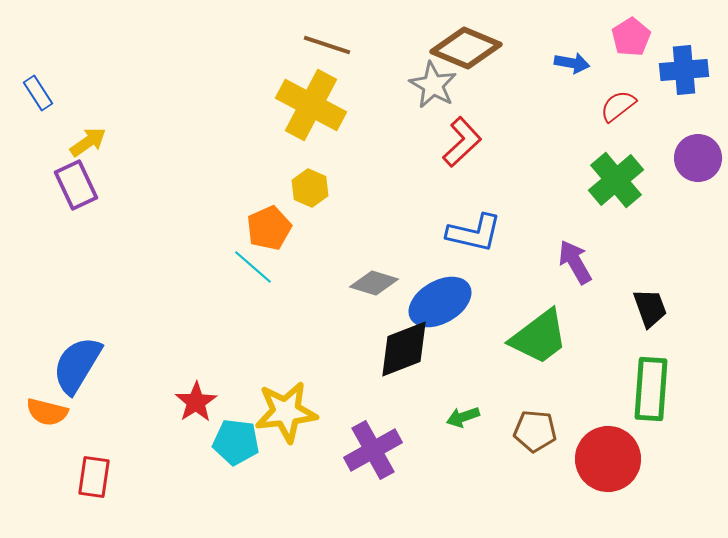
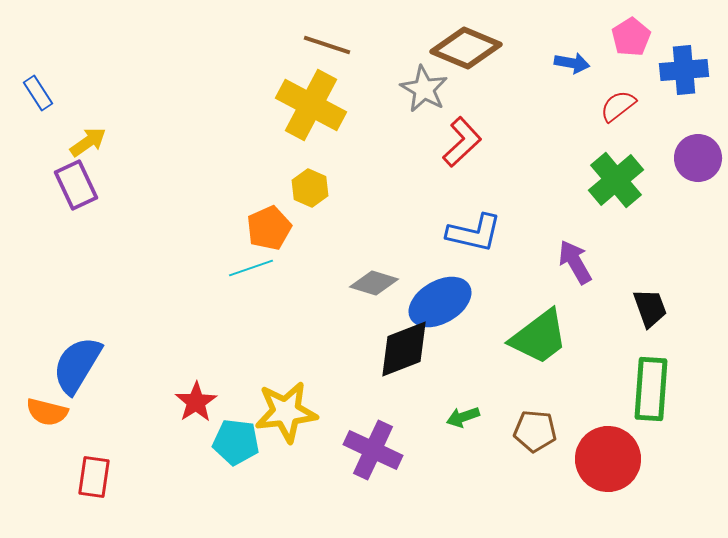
gray star: moved 9 px left, 4 px down
cyan line: moved 2 px left, 1 px down; rotated 60 degrees counterclockwise
purple cross: rotated 36 degrees counterclockwise
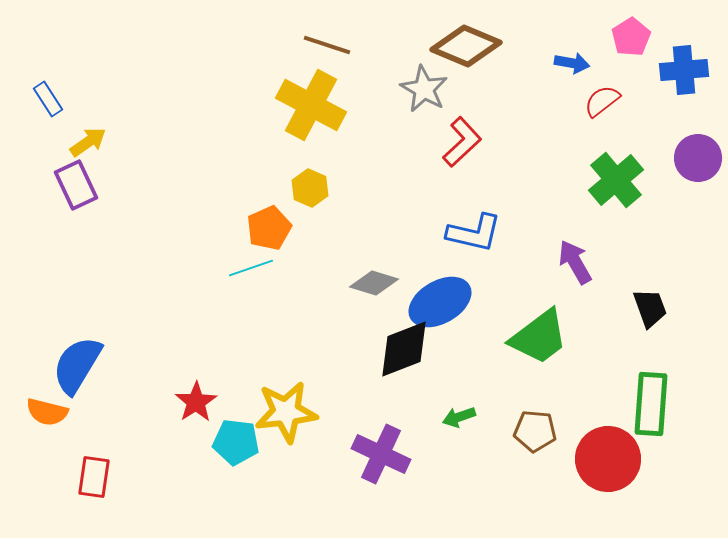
brown diamond: moved 2 px up
blue rectangle: moved 10 px right, 6 px down
red semicircle: moved 16 px left, 5 px up
green rectangle: moved 15 px down
green arrow: moved 4 px left
purple cross: moved 8 px right, 4 px down
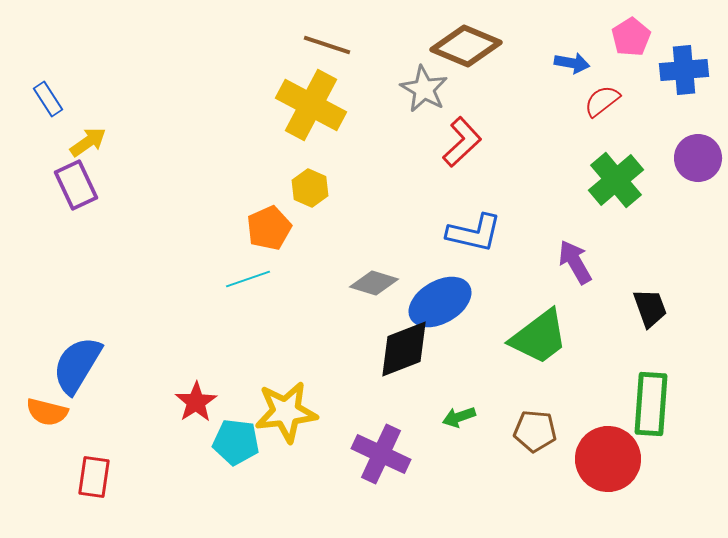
cyan line: moved 3 px left, 11 px down
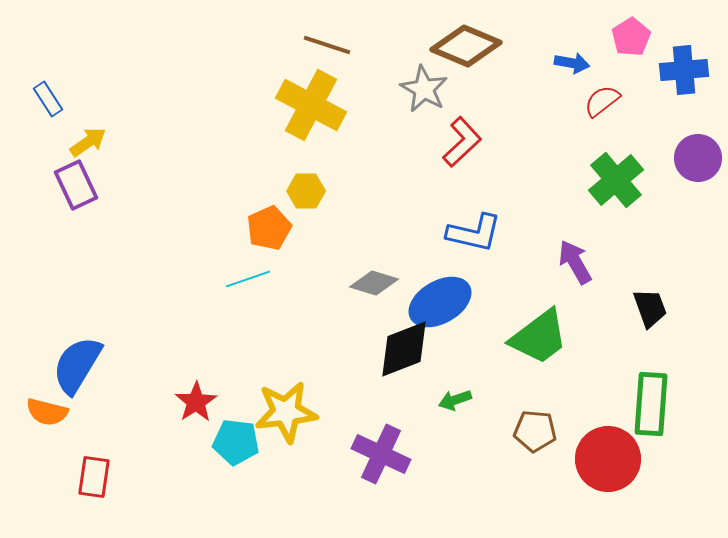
yellow hexagon: moved 4 px left, 3 px down; rotated 24 degrees counterclockwise
green arrow: moved 4 px left, 17 px up
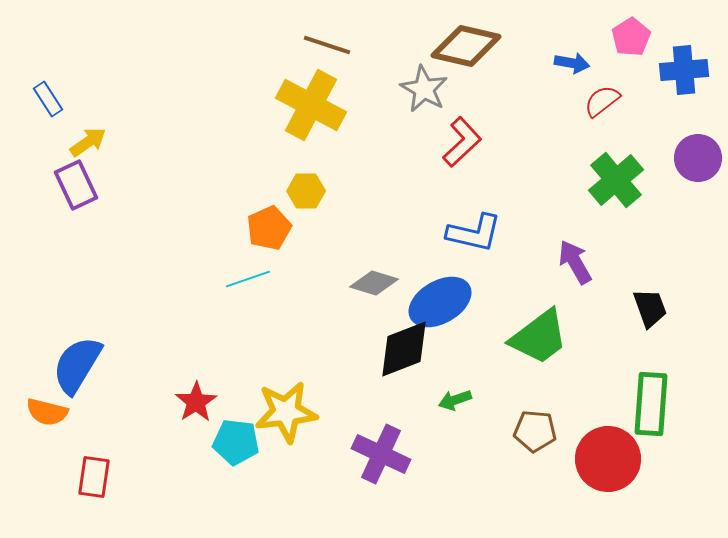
brown diamond: rotated 10 degrees counterclockwise
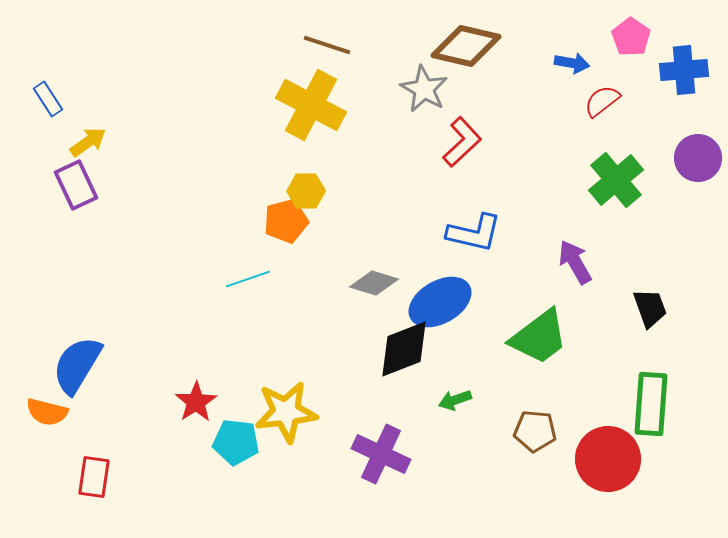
pink pentagon: rotated 6 degrees counterclockwise
orange pentagon: moved 17 px right, 7 px up; rotated 9 degrees clockwise
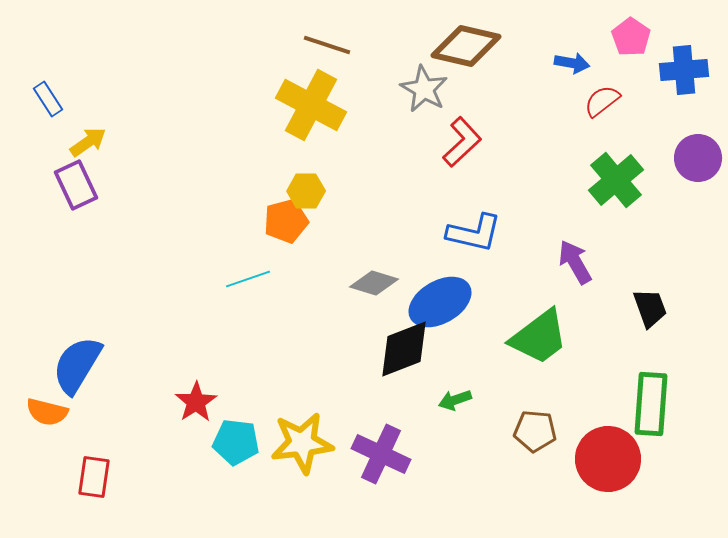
yellow star: moved 16 px right, 31 px down
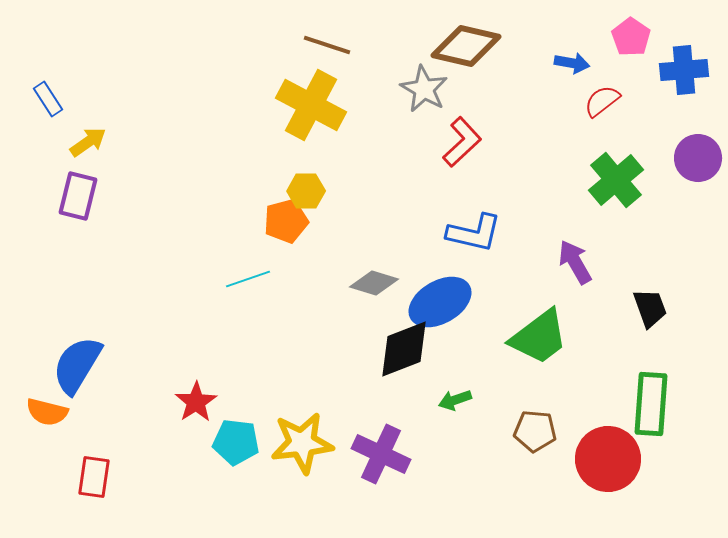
purple rectangle: moved 2 px right, 11 px down; rotated 39 degrees clockwise
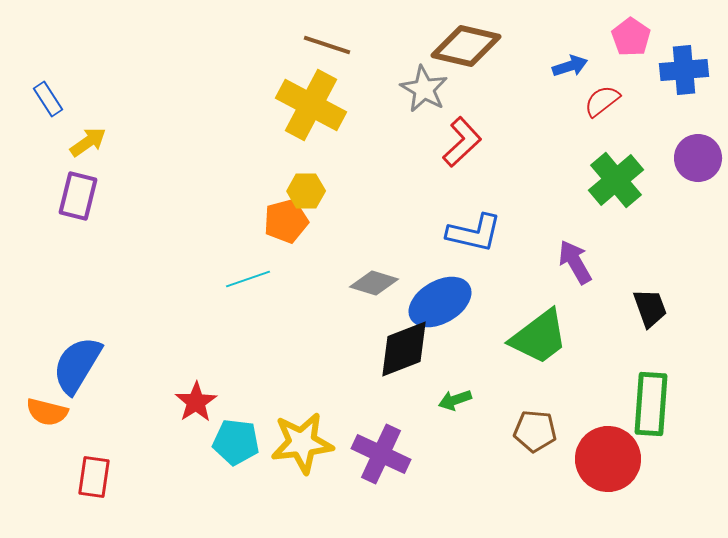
blue arrow: moved 2 px left, 3 px down; rotated 28 degrees counterclockwise
